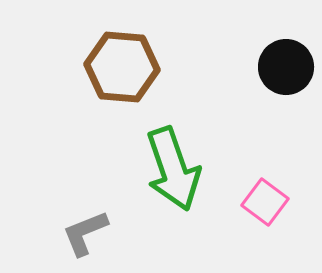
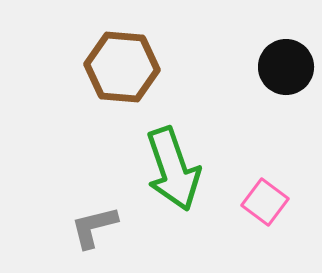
gray L-shape: moved 9 px right, 6 px up; rotated 8 degrees clockwise
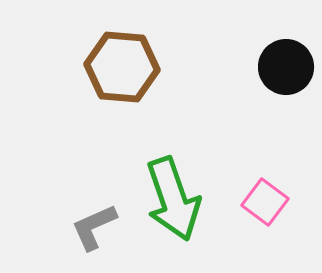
green arrow: moved 30 px down
gray L-shape: rotated 10 degrees counterclockwise
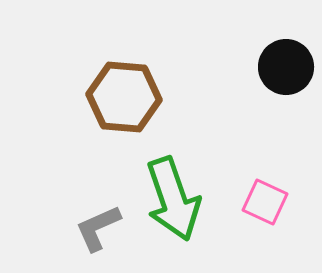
brown hexagon: moved 2 px right, 30 px down
pink square: rotated 12 degrees counterclockwise
gray L-shape: moved 4 px right, 1 px down
